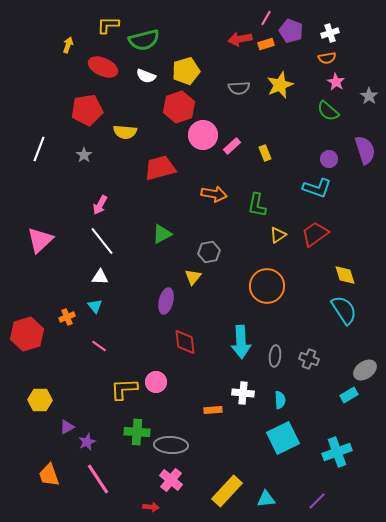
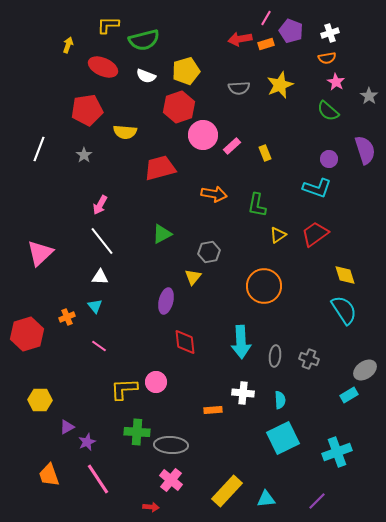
pink triangle at (40, 240): moved 13 px down
orange circle at (267, 286): moved 3 px left
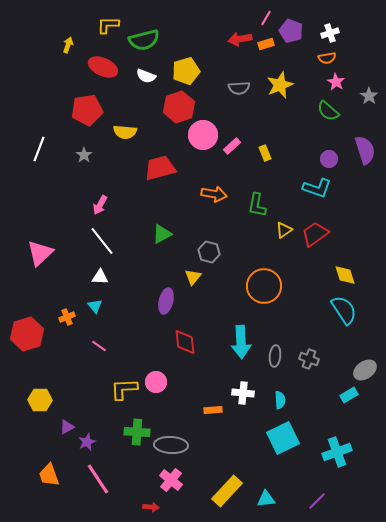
yellow triangle at (278, 235): moved 6 px right, 5 px up
gray hexagon at (209, 252): rotated 25 degrees clockwise
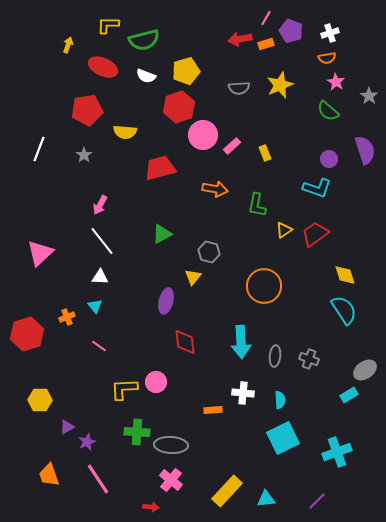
orange arrow at (214, 194): moved 1 px right, 5 px up
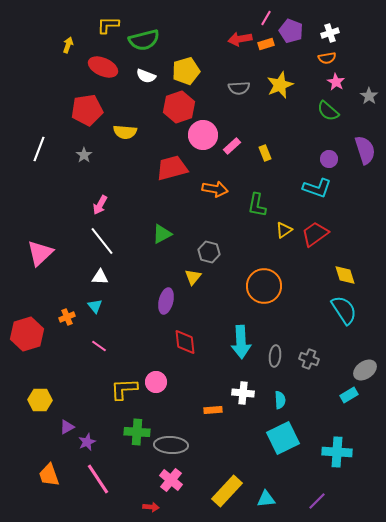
red trapezoid at (160, 168): moved 12 px right
cyan cross at (337, 452): rotated 24 degrees clockwise
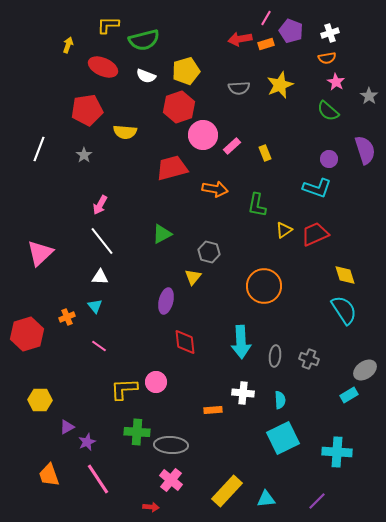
red trapezoid at (315, 234): rotated 12 degrees clockwise
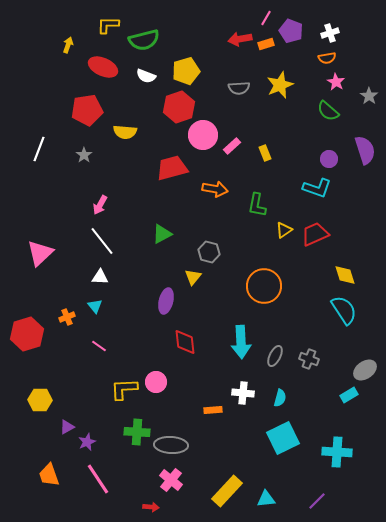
gray ellipse at (275, 356): rotated 20 degrees clockwise
cyan semicircle at (280, 400): moved 2 px up; rotated 18 degrees clockwise
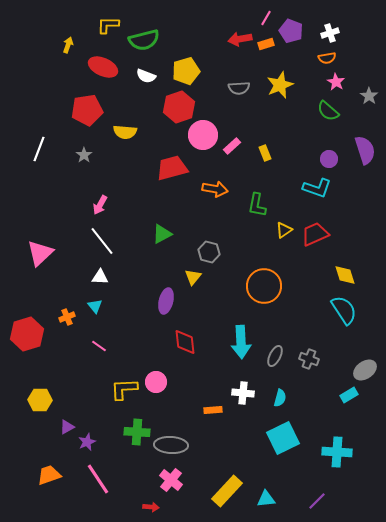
orange trapezoid at (49, 475): rotated 90 degrees clockwise
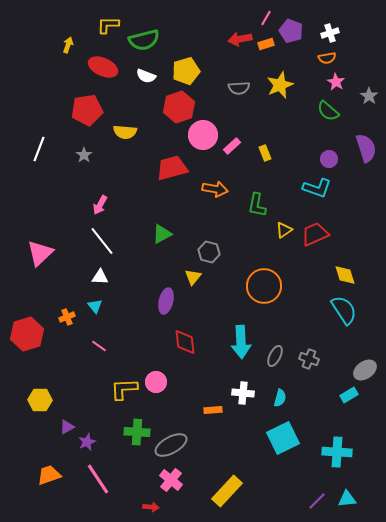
purple semicircle at (365, 150): moved 1 px right, 2 px up
gray ellipse at (171, 445): rotated 32 degrees counterclockwise
cyan triangle at (266, 499): moved 81 px right
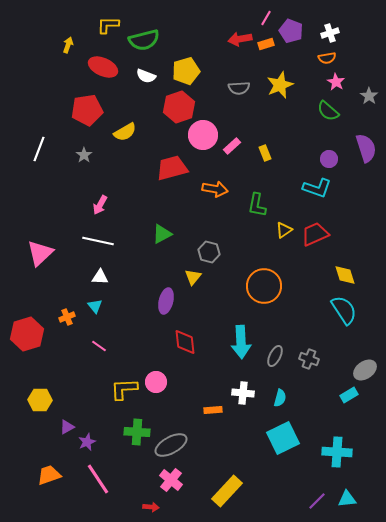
yellow semicircle at (125, 132): rotated 35 degrees counterclockwise
white line at (102, 241): moved 4 px left; rotated 40 degrees counterclockwise
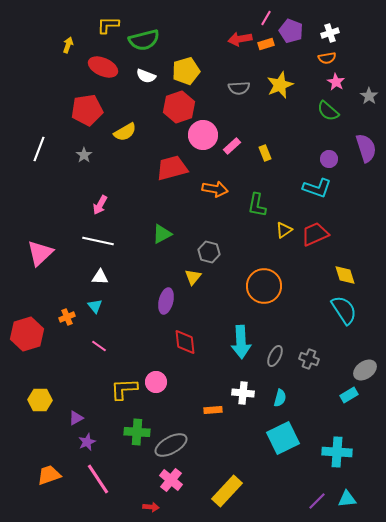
purple triangle at (67, 427): moved 9 px right, 9 px up
